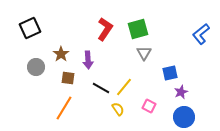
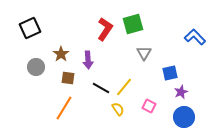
green square: moved 5 px left, 5 px up
blue L-shape: moved 6 px left, 3 px down; rotated 85 degrees clockwise
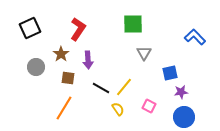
green square: rotated 15 degrees clockwise
red L-shape: moved 27 px left
purple star: rotated 16 degrees clockwise
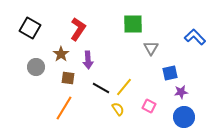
black square: rotated 35 degrees counterclockwise
gray triangle: moved 7 px right, 5 px up
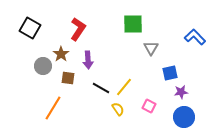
gray circle: moved 7 px right, 1 px up
orange line: moved 11 px left
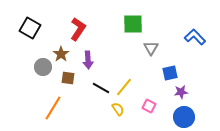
gray circle: moved 1 px down
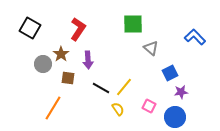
gray triangle: rotated 21 degrees counterclockwise
gray circle: moved 3 px up
blue square: rotated 14 degrees counterclockwise
blue circle: moved 9 px left
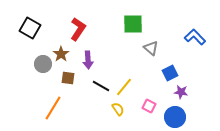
black line: moved 2 px up
purple star: rotated 16 degrees clockwise
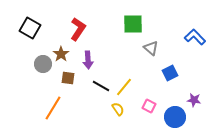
purple star: moved 13 px right, 8 px down
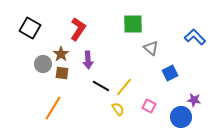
brown square: moved 6 px left, 5 px up
blue circle: moved 6 px right
